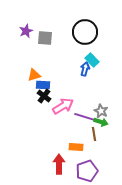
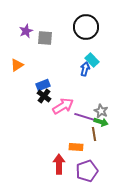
black circle: moved 1 px right, 5 px up
orange triangle: moved 17 px left, 10 px up; rotated 16 degrees counterclockwise
blue rectangle: rotated 24 degrees counterclockwise
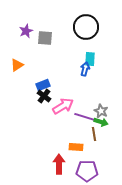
cyan rectangle: moved 2 px left, 1 px up; rotated 48 degrees clockwise
purple pentagon: rotated 20 degrees clockwise
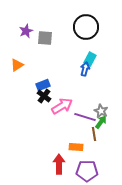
cyan rectangle: rotated 24 degrees clockwise
pink arrow: moved 1 px left
green arrow: rotated 72 degrees counterclockwise
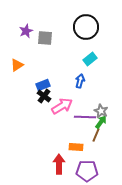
cyan rectangle: rotated 24 degrees clockwise
blue arrow: moved 5 px left, 12 px down
purple line: rotated 15 degrees counterclockwise
brown line: moved 2 px right, 1 px down; rotated 32 degrees clockwise
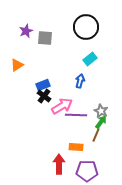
purple line: moved 9 px left, 2 px up
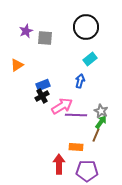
black cross: moved 2 px left; rotated 24 degrees clockwise
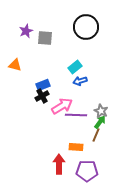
cyan rectangle: moved 15 px left, 8 px down
orange triangle: moved 2 px left; rotated 48 degrees clockwise
blue arrow: rotated 120 degrees counterclockwise
green arrow: moved 1 px left
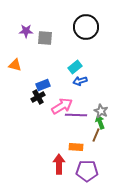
purple star: rotated 24 degrees clockwise
black cross: moved 4 px left, 1 px down
green arrow: rotated 56 degrees counterclockwise
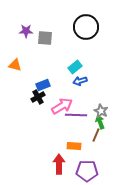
orange rectangle: moved 2 px left, 1 px up
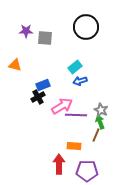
gray star: moved 1 px up
